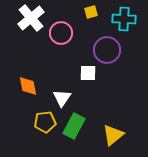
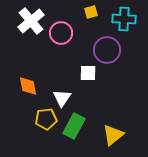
white cross: moved 3 px down
yellow pentagon: moved 1 px right, 3 px up
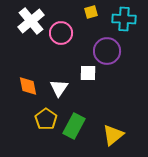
purple circle: moved 1 px down
white triangle: moved 3 px left, 10 px up
yellow pentagon: rotated 30 degrees counterclockwise
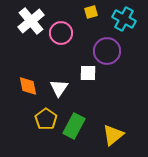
cyan cross: rotated 25 degrees clockwise
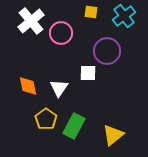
yellow square: rotated 24 degrees clockwise
cyan cross: moved 3 px up; rotated 25 degrees clockwise
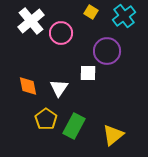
yellow square: rotated 24 degrees clockwise
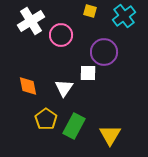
yellow square: moved 1 px left, 1 px up; rotated 16 degrees counterclockwise
white cross: rotated 8 degrees clockwise
pink circle: moved 2 px down
purple circle: moved 3 px left, 1 px down
white triangle: moved 5 px right
yellow triangle: moved 3 px left; rotated 20 degrees counterclockwise
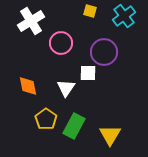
pink circle: moved 8 px down
white triangle: moved 2 px right
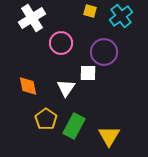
cyan cross: moved 3 px left
white cross: moved 1 px right, 3 px up
yellow triangle: moved 1 px left, 1 px down
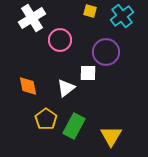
cyan cross: moved 1 px right
pink circle: moved 1 px left, 3 px up
purple circle: moved 2 px right
white triangle: rotated 18 degrees clockwise
yellow triangle: moved 2 px right
